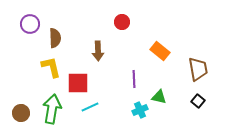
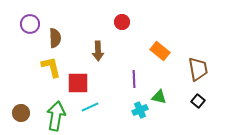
green arrow: moved 4 px right, 7 px down
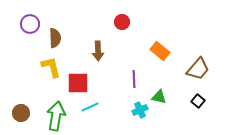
brown trapezoid: rotated 50 degrees clockwise
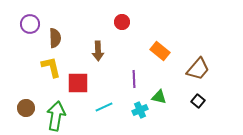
cyan line: moved 14 px right
brown circle: moved 5 px right, 5 px up
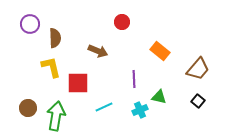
brown arrow: rotated 66 degrees counterclockwise
brown circle: moved 2 px right
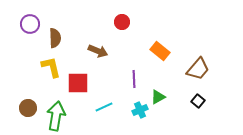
green triangle: moved 1 px left; rotated 42 degrees counterclockwise
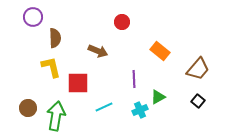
purple circle: moved 3 px right, 7 px up
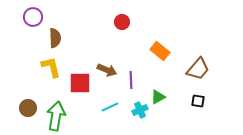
brown arrow: moved 9 px right, 19 px down
purple line: moved 3 px left, 1 px down
red square: moved 2 px right
black square: rotated 32 degrees counterclockwise
cyan line: moved 6 px right
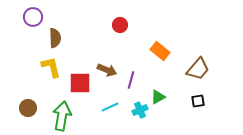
red circle: moved 2 px left, 3 px down
purple line: rotated 18 degrees clockwise
black square: rotated 16 degrees counterclockwise
green arrow: moved 6 px right
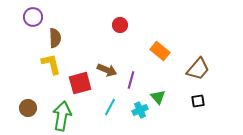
yellow L-shape: moved 3 px up
red square: rotated 15 degrees counterclockwise
green triangle: rotated 42 degrees counterclockwise
cyan line: rotated 36 degrees counterclockwise
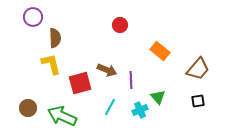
purple line: rotated 18 degrees counterclockwise
green arrow: rotated 76 degrees counterclockwise
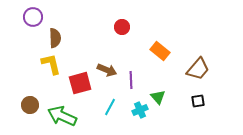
red circle: moved 2 px right, 2 px down
brown circle: moved 2 px right, 3 px up
